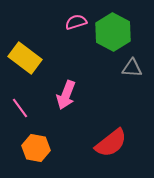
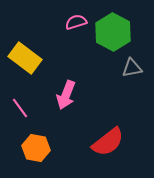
gray triangle: rotated 15 degrees counterclockwise
red semicircle: moved 3 px left, 1 px up
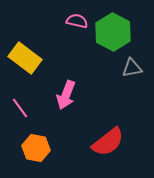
pink semicircle: moved 1 px right, 1 px up; rotated 30 degrees clockwise
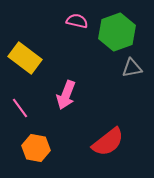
green hexagon: moved 4 px right; rotated 12 degrees clockwise
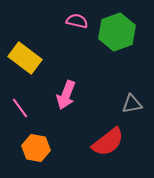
gray triangle: moved 36 px down
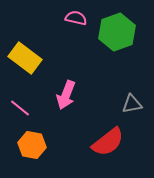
pink semicircle: moved 1 px left, 3 px up
pink line: rotated 15 degrees counterclockwise
orange hexagon: moved 4 px left, 3 px up
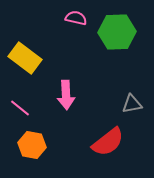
green hexagon: rotated 18 degrees clockwise
pink arrow: rotated 24 degrees counterclockwise
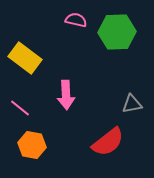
pink semicircle: moved 2 px down
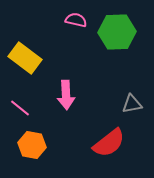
red semicircle: moved 1 px right, 1 px down
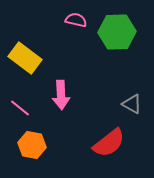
pink arrow: moved 5 px left
gray triangle: rotated 40 degrees clockwise
